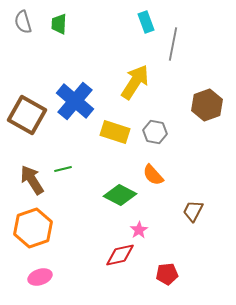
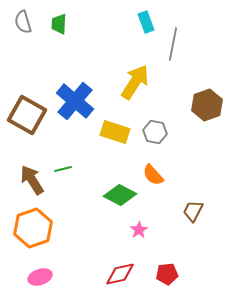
red diamond: moved 19 px down
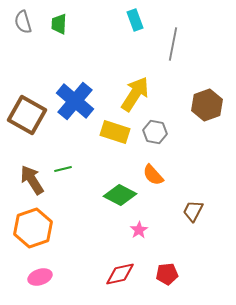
cyan rectangle: moved 11 px left, 2 px up
yellow arrow: moved 12 px down
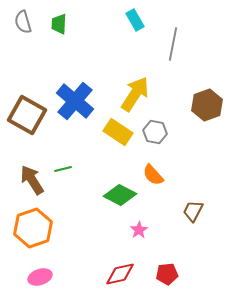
cyan rectangle: rotated 10 degrees counterclockwise
yellow rectangle: moved 3 px right; rotated 16 degrees clockwise
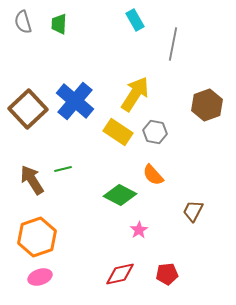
brown square: moved 1 px right, 6 px up; rotated 18 degrees clockwise
orange hexagon: moved 4 px right, 9 px down
